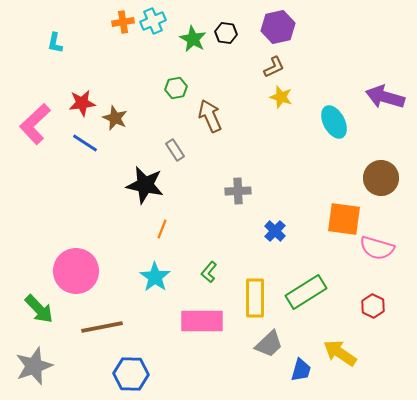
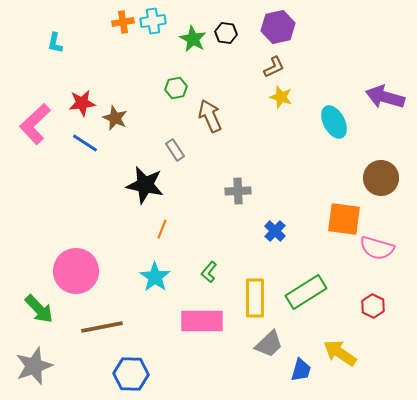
cyan cross: rotated 15 degrees clockwise
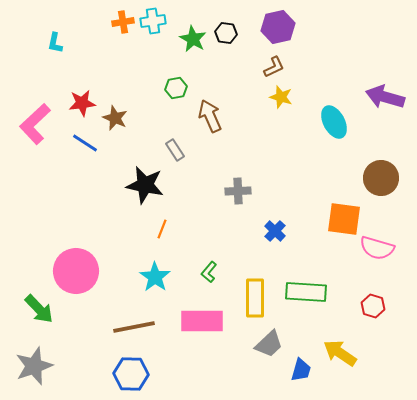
green rectangle: rotated 36 degrees clockwise
red hexagon: rotated 10 degrees counterclockwise
brown line: moved 32 px right
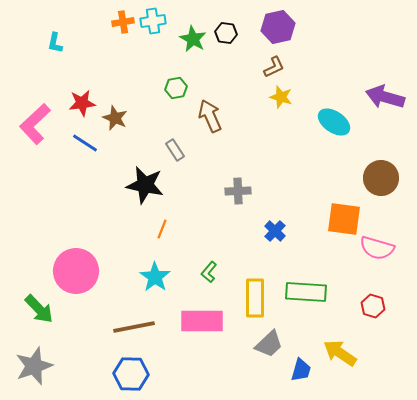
cyan ellipse: rotated 28 degrees counterclockwise
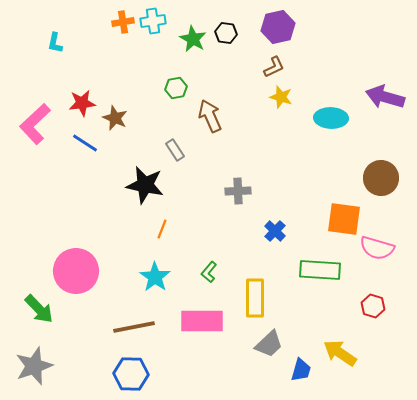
cyan ellipse: moved 3 px left, 4 px up; rotated 32 degrees counterclockwise
green rectangle: moved 14 px right, 22 px up
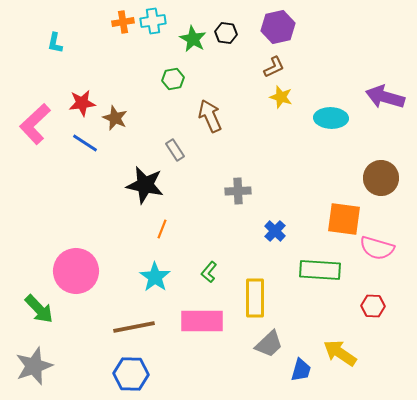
green hexagon: moved 3 px left, 9 px up
red hexagon: rotated 15 degrees counterclockwise
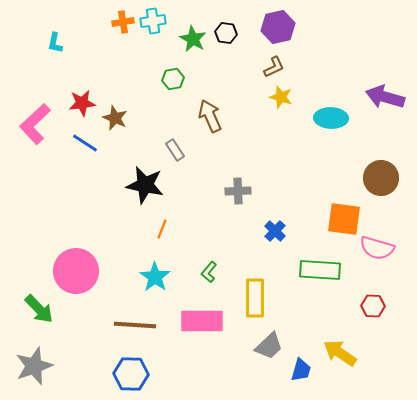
brown line: moved 1 px right, 2 px up; rotated 15 degrees clockwise
gray trapezoid: moved 2 px down
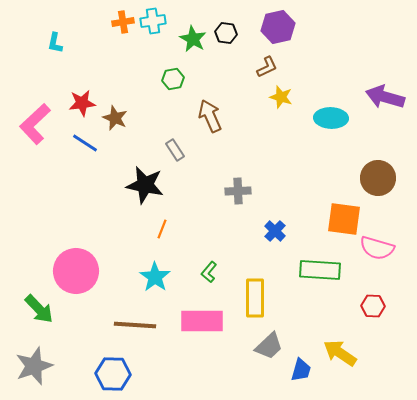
brown L-shape: moved 7 px left
brown circle: moved 3 px left
blue hexagon: moved 18 px left
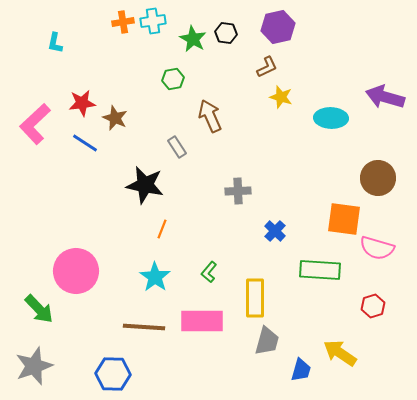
gray rectangle: moved 2 px right, 3 px up
red hexagon: rotated 20 degrees counterclockwise
brown line: moved 9 px right, 2 px down
gray trapezoid: moved 2 px left, 5 px up; rotated 32 degrees counterclockwise
